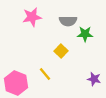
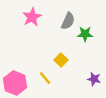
pink star: rotated 18 degrees counterclockwise
gray semicircle: rotated 66 degrees counterclockwise
yellow square: moved 9 px down
yellow line: moved 4 px down
pink hexagon: moved 1 px left
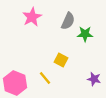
yellow square: rotated 16 degrees counterclockwise
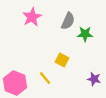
yellow square: moved 1 px right
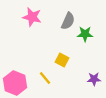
pink star: rotated 30 degrees counterclockwise
purple star: rotated 16 degrees counterclockwise
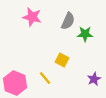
purple star: rotated 24 degrees counterclockwise
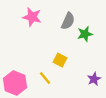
green star: rotated 14 degrees counterclockwise
yellow square: moved 2 px left
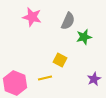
green star: moved 1 px left, 3 px down
yellow line: rotated 64 degrees counterclockwise
